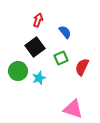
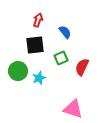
black square: moved 2 px up; rotated 30 degrees clockwise
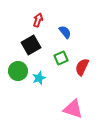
black square: moved 4 px left; rotated 24 degrees counterclockwise
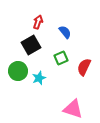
red arrow: moved 2 px down
red semicircle: moved 2 px right
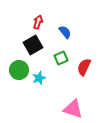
black square: moved 2 px right
green circle: moved 1 px right, 1 px up
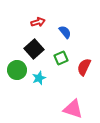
red arrow: rotated 56 degrees clockwise
black square: moved 1 px right, 4 px down; rotated 12 degrees counterclockwise
green circle: moved 2 px left
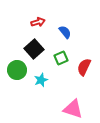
cyan star: moved 2 px right, 2 px down
